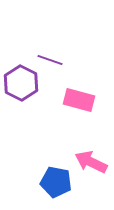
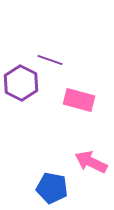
blue pentagon: moved 4 px left, 6 px down
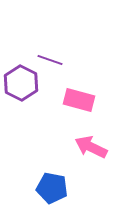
pink arrow: moved 15 px up
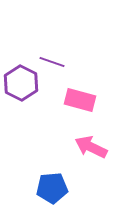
purple line: moved 2 px right, 2 px down
pink rectangle: moved 1 px right
blue pentagon: rotated 16 degrees counterclockwise
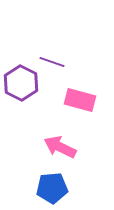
pink arrow: moved 31 px left
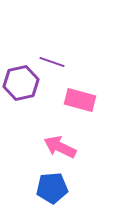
purple hexagon: rotated 20 degrees clockwise
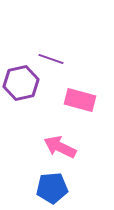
purple line: moved 1 px left, 3 px up
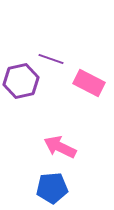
purple hexagon: moved 2 px up
pink rectangle: moved 9 px right, 17 px up; rotated 12 degrees clockwise
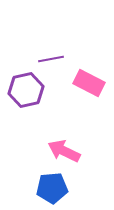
purple line: rotated 30 degrees counterclockwise
purple hexagon: moved 5 px right, 9 px down
pink arrow: moved 4 px right, 4 px down
